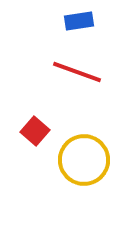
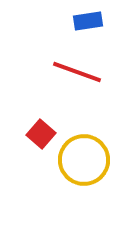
blue rectangle: moved 9 px right
red square: moved 6 px right, 3 px down
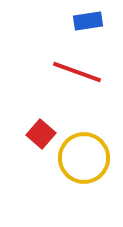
yellow circle: moved 2 px up
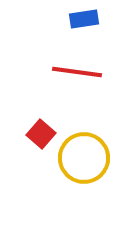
blue rectangle: moved 4 px left, 2 px up
red line: rotated 12 degrees counterclockwise
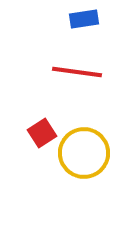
red square: moved 1 px right, 1 px up; rotated 16 degrees clockwise
yellow circle: moved 5 px up
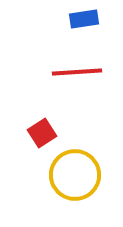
red line: rotated 12 degrees counterclockwise
yellow circle: moved 9 px left, 22 px down
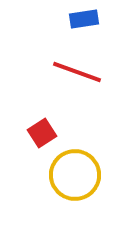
red line: rotated 24 degrees clockwise
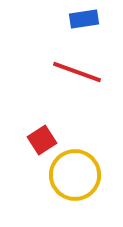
red square: moved 7 px down
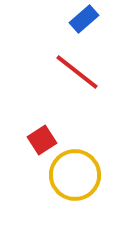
blue rectangle: rotated 32 degrees counterclockwise
red line: rotated 18 degrees clockwise
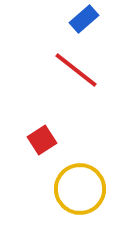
red line: moved 1 px left, 2 px up
yellow circle: moved 5 px right, 14 px down
